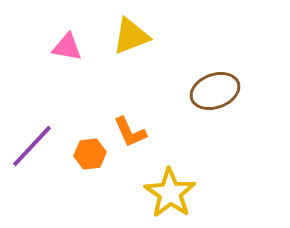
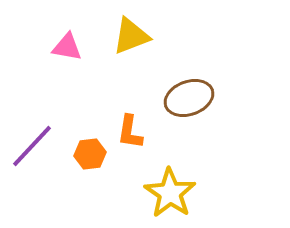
brown ellipse: moved 26 px left, 7 px down
orange L-shape: rotated 33 degrees clockwise
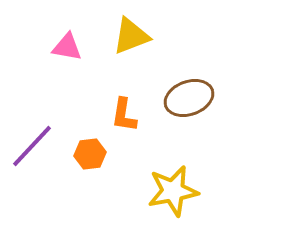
orange L-shape: moved 6 px left, 17 px up
yellow star: moved 3 px right, 2 px up; rotated 27 degrees clockwise
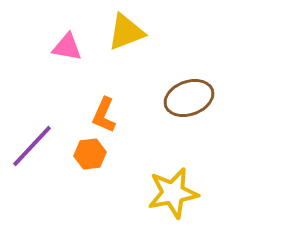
yellow triangle: moved 5 px left, 4 px up
orange L-shape: moved 20 px left; rotated 15 degrees clockwise
yellow star: moved 2 px down
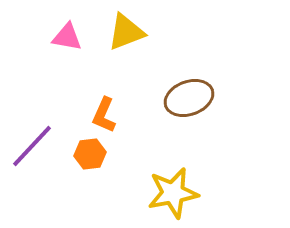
pink triangle: moved 10 px up
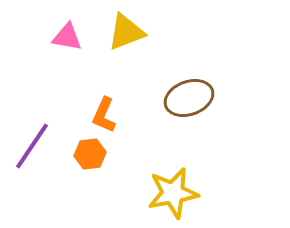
purple line: rotated 9 degrees counterclockwise
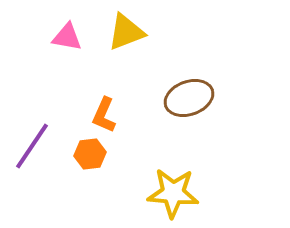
yellow star: rotated 15 degrees clockwise
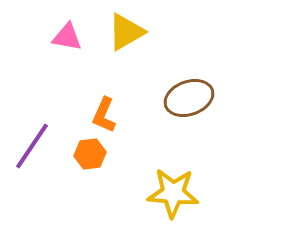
yellow triangle: rotated 9 degrees counterclockwise
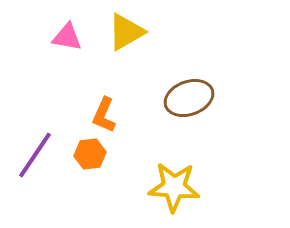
purple line: moved 3 px right, 9 px down
yellow star: moved 1 px right, 6 px up
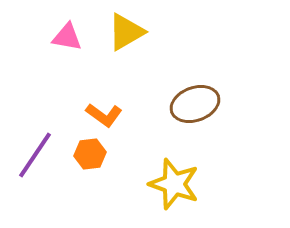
brown ellipse: moved 6 px right, 6 px down
orange L-shape: rotated 78 degrees counterclockwise
yellow star: moved 3 px up; rotated 15 degrees clockwise
